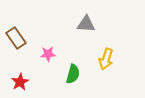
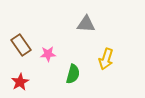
brown rectangle: moved 5 px right, 7 px down
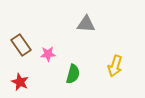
yellow arrow: moved 9 px right, 7 px down
red star: rotated 18 degrees counterclockwise
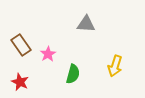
pink star: rotated 28 degrees counterclockwise
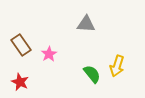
pink star: moved 1 px right
yellow arrow: moved 2 px right
green semicircle: moved 19 px right; rotated 54 degrees counterclockwise
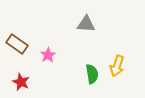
brown rectangle: moved 4 px left, 1 px up; rotated 20 degrees counterclockwise
pink star: moved 1 px left, 1 px down
green semicircle: rotated 30 degrees clockwise
red star: moved 1 px right
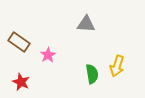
brown rectangle: moved 2 px right, 2 px up
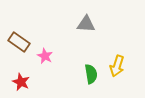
pink star: moved 3 px left, 1 px down; rotated 14 degrees counterclockwise
green semicircle: moved 1 px left
